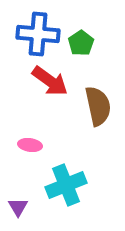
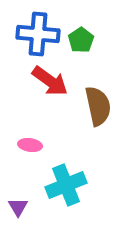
green pentagon: moved 3 px up
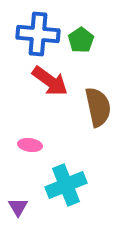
brown semicircle: moved 1 px down
